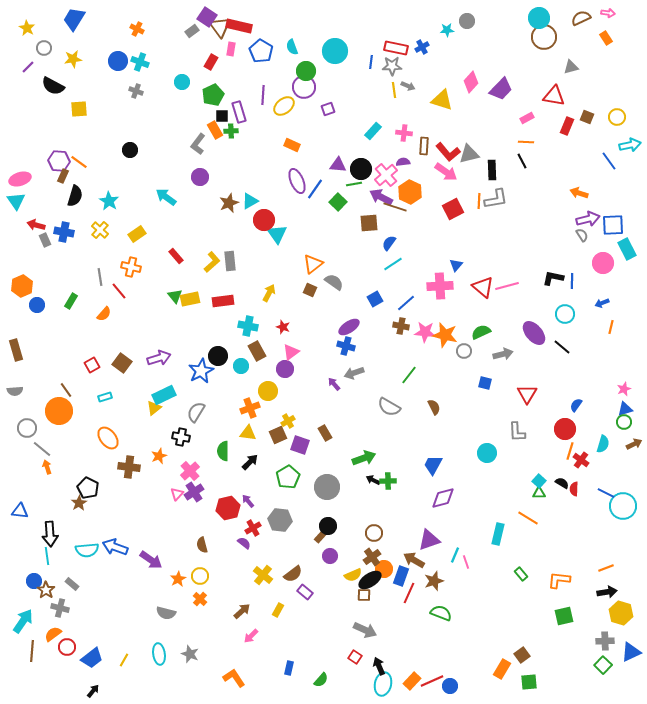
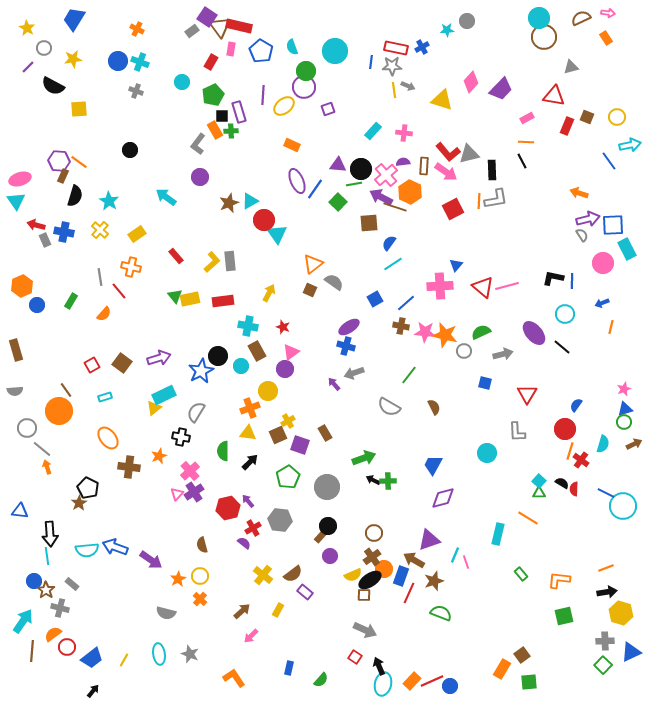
brown rectangle at (424, 146): moved 20 px down
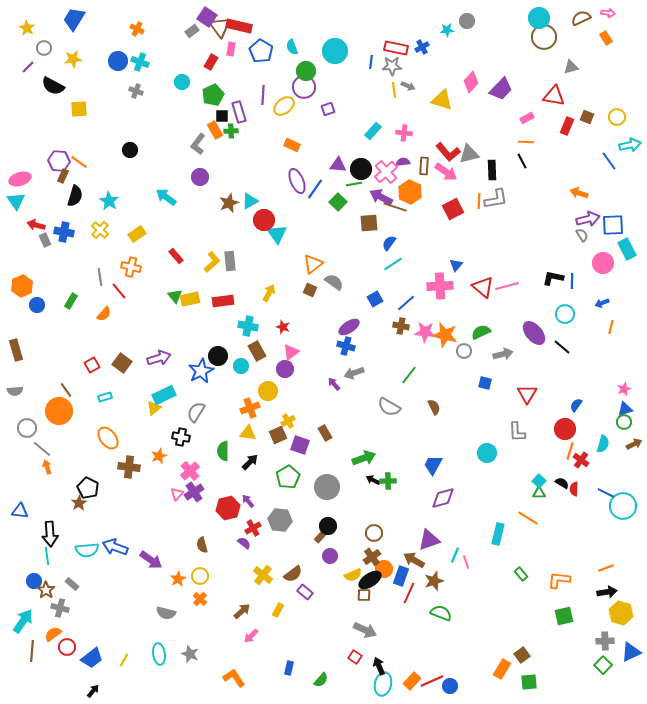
pink cross at (386, 175): moved 3 px up
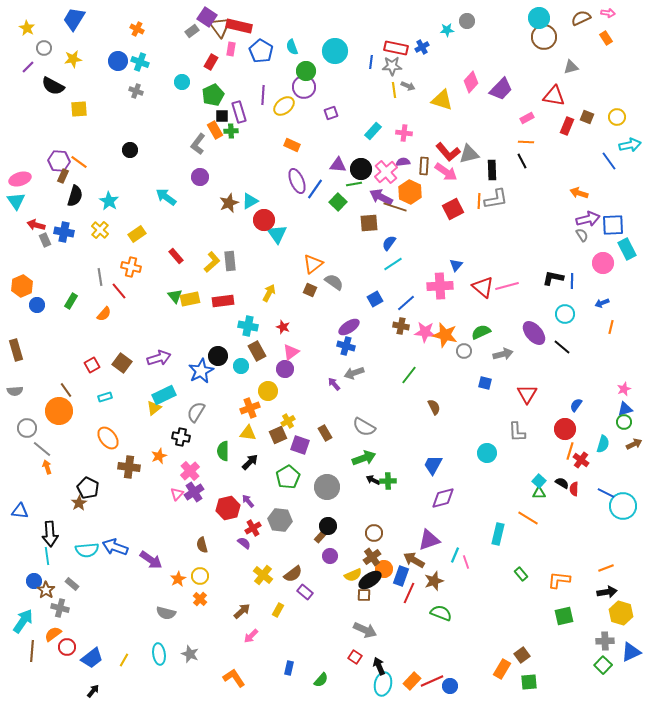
purple square at (328, 109): moved 3 px right, 4 px down
gray semicircle at (389, 407): moved 25 px left, 20 px down
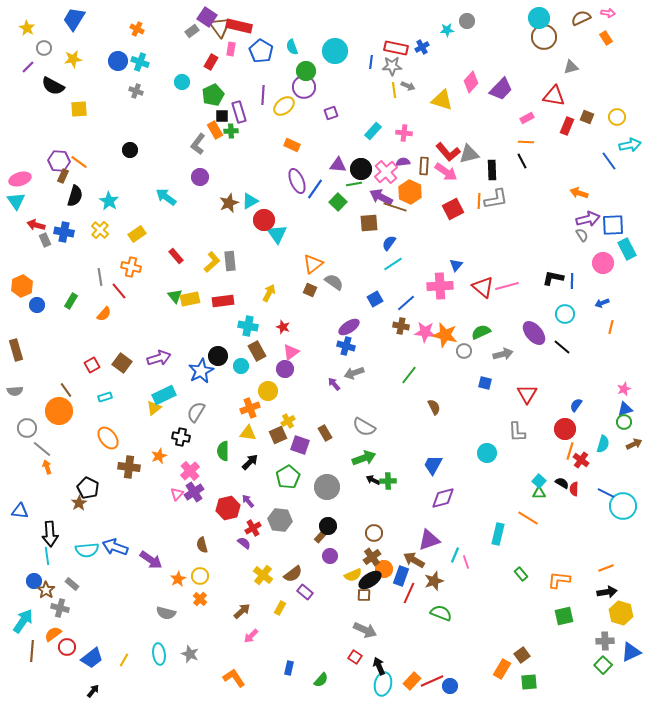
yellow rectangle at (278, 610): moved 2 px right, 2 px up
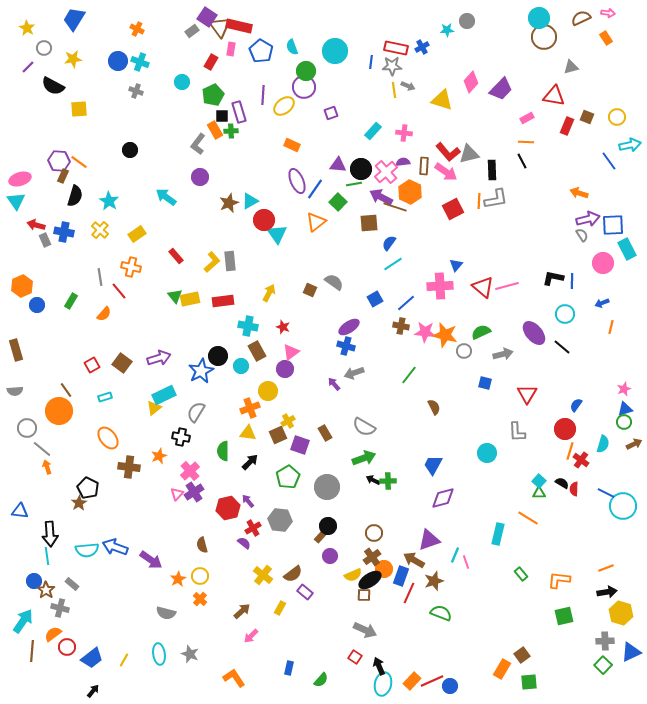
orange triangle at (313, 264): moved 3 px right, 42 px up
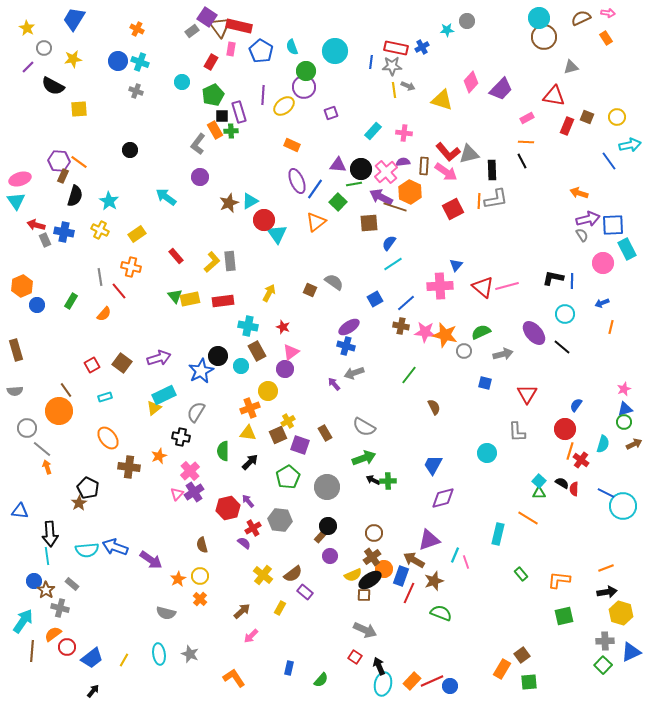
yellow cross at (100, 230): rotated 18 degrees counterclockwise
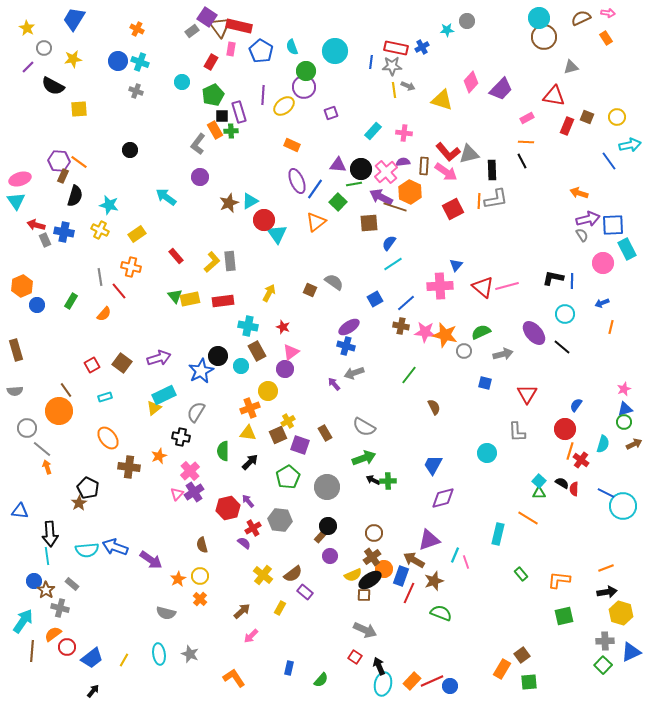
cyan star at (109, 201): moved 4 px down; rotated 18 degrees counterclockwise
